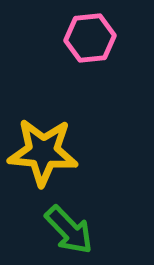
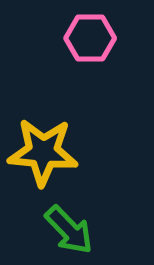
pink hexagon: rotated 6 degrees clockwise
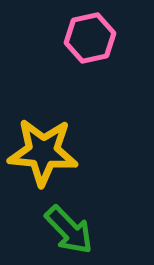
pink hexagon: rotated 12 degrees counterclockwise
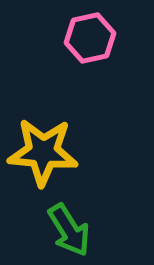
green arrow: rotated 12 degrees clockwise
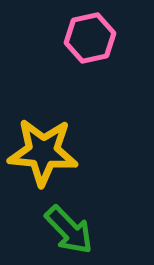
green arrow: rotated 12 degrees counterclockwise
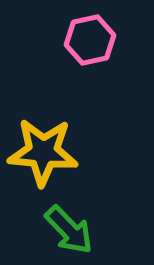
pink hexagon: moved 2 px down
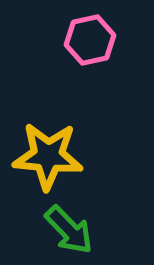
yellow star: moved 5 px right, 4 px down
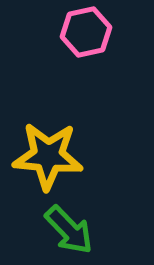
pink hexagon: moved 4 px left, 8 px up
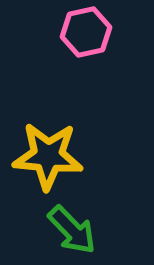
green arrow: moved 3 px right
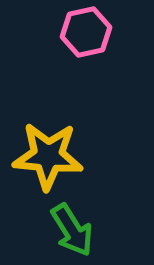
green arrow: rotated 12 degrees clockwise
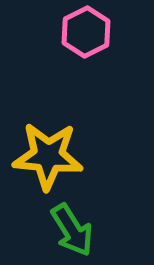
pink hexagon: rotated 15 degrees counterclockwise
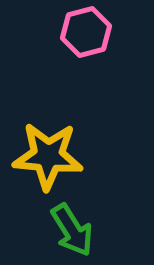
pink hexagon: rotated 12 degrees clockwise
